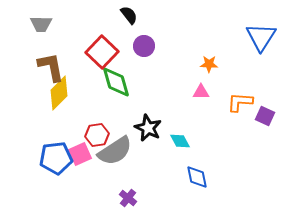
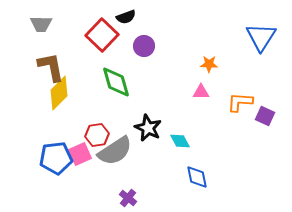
black semicircle: moved 3 px left, 2 px down; rotated 108 degrees clockwise
red square: moved 17 px up
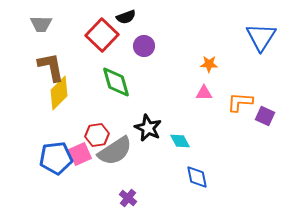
pink triangle: moved 3 px right, 1 px down
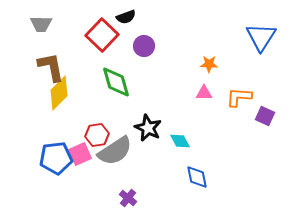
orange L-shape: moved 1 px left, 5 px up
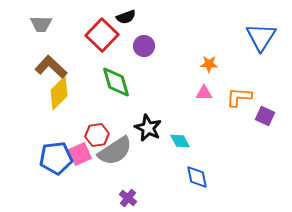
brown L-shape: rotated 36 degrees counterclockwise
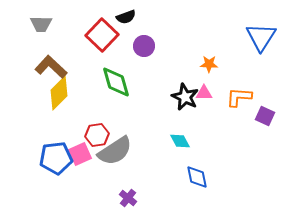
black star: moved 37 px right, 31 px up
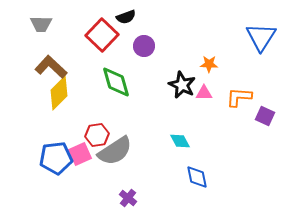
black star: moved 3 px left, 12 px up
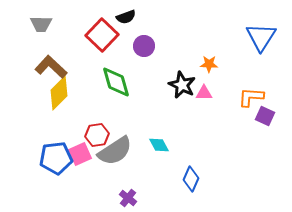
orange L-shape: moved 12 px right
cyan diamond: moved 21 px left, 4 px down
blue diamond: moved 6 px left, 2 px down; rotated 35 degrees clockwise
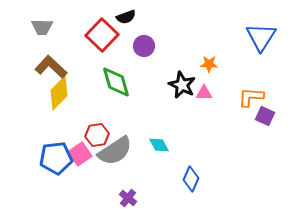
gray trapezoid: moved 1 px right, 3 px down
pink square: rotated 10 degrees counterclockwise
